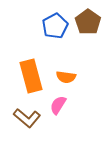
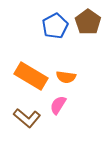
orange rectangle: rotated 44 degrees counterclockwise
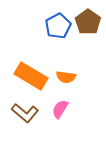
blue pentagon: moved 3 px right
pink semicircle: moved 2 px right, 4 px down
brown L-shape: moved 2 px left, 5 px up
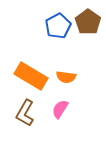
brown L-shape: rotated 80 degrees clockwise
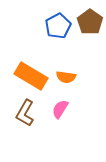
brown pentagon: moved 2 px right
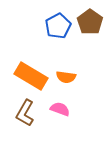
pink semicircle: rotated 78 degrees clockwise
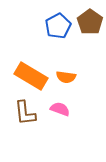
brown L-shape: rotated 36 degrees counterclockwise
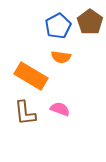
orange semicircle: moved 5 px left, 20 px up
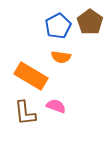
pink semicircle: moved 4 px left, 3 px up
